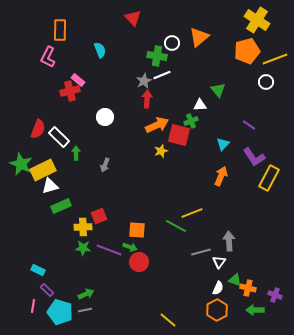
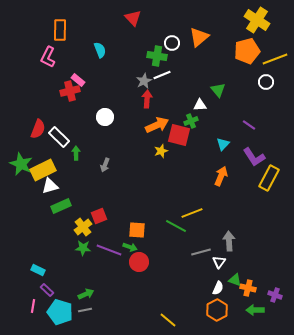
yellow cross at (83, 227): rotated 36 degrees counterclockwise
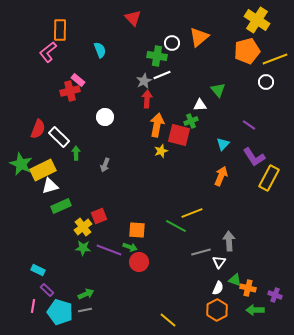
pink L-shape at (48, 57): moved 5 px up; rotated 25 degrees clockwise
orange arrow at (157, 125): rotated 55 degrees counterclockwise
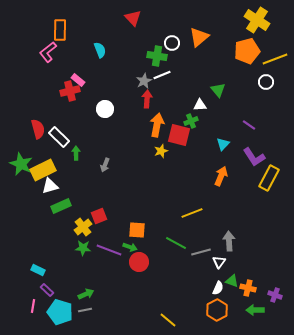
white circle at (105, 117): moved 8 px up
red semicircle at (38, 129): rotated 36 degrees counterclockwise
green line at (176, 226): moved 17 px down
green triangle at (235, 280): moved 3 px left, 1 px down
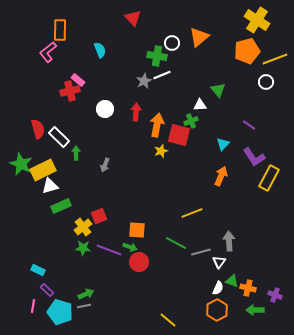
red arrow at (147, 99): moved 11 px left, 13 px down
gray line at (85, 310): moved 1 px left, 4 px up
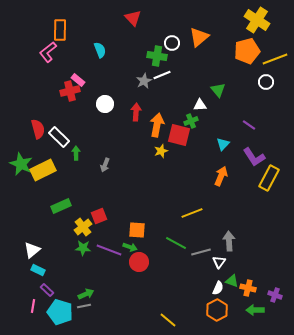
white circle at (105, 109): moved 5 px up
white triangle at (50, 186): moved 18 px left, 64 px down; rotated 24 degrees counterclockwise
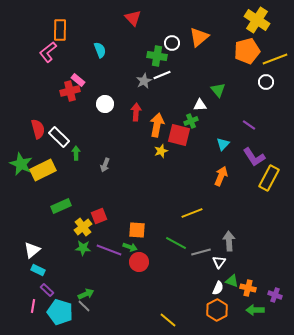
gray line at (84, 306): rotated 56 degrees clockwise
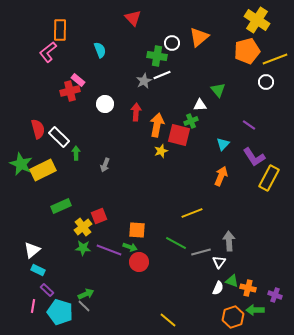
orange hexagon at (217, 310): moved 16 px right, 7 px down; rotated 10 degrees clockwise
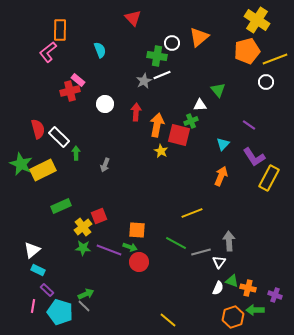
yellow star at (161, 151): rotated 24 degrees counterclockwise
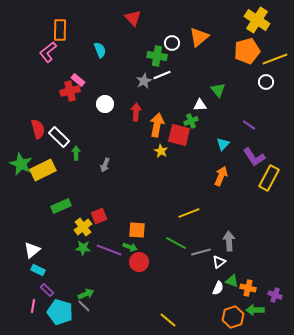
yellow line at (192, 213): moved 3 px left
white triangle at (219, 262): rotated 16 degrees clockwise
